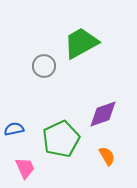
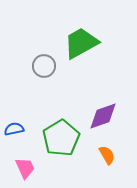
purple diamond: moved 2 px down
green pentagon: moved 1 px up; rotated 6 degrees counterclockwise
orange semicircle: moved 1 px up
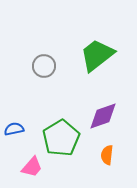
green trapezoid: moved 16 px right, 12 px down; rotated 9 degrees counterclockwise
orange semicircle: rotated 144 degrees counterclockwise
pink trapezoid: moved 7 px right, 1 px up; rotated 65 degrees clockwise
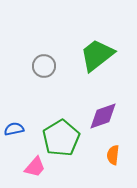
orange semicircle: moved 6 px right
pink trapezoid: moved 3 px right
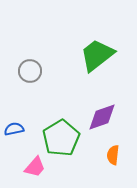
gray circle: moved 14 px left, 5 px down
purple diamond: moved 1 px left, 1 px down
